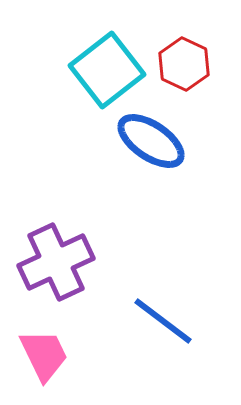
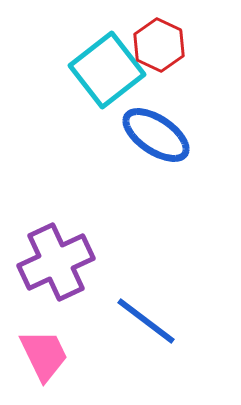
red hexagon: moved 25 px left, 19 px up
blue ellipse: moved 5 px right, 6 px up
blue line: moved 17 px left
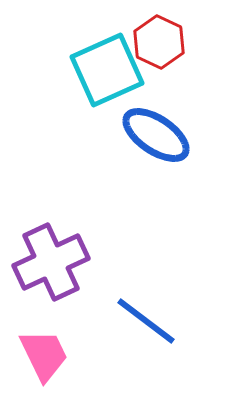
red hexagon: moved 3 px up
cyan square: rotated 14 degrees clockwise
purple cross: moved 5 px left
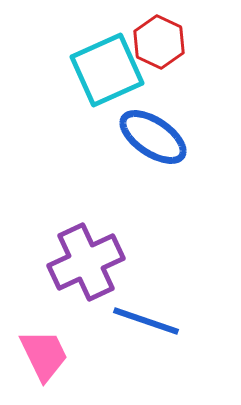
blue ellipse: moved 3 px left, 2 px down
purple cross: moved 35 px right
blue line: rotated 18 degrees counterclockwise
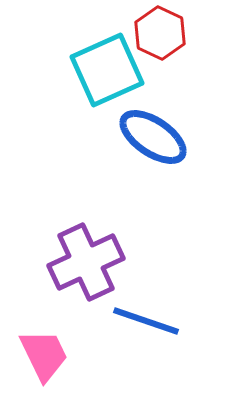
red hexagon: moved 1 px right, 9 px up
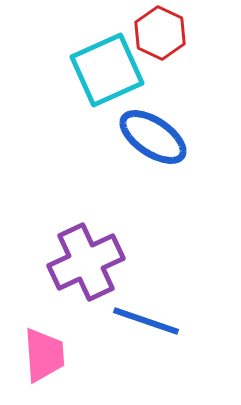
pink trapezoid: rotated 22 degrees clockwise
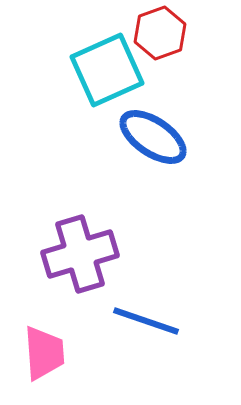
red hexagon: rotated 15 degrees clockwise
purple cross: moved 6 px left, 8 px up; rotated 8 degrees clockwise
pink trapezoid: moved 2 px up
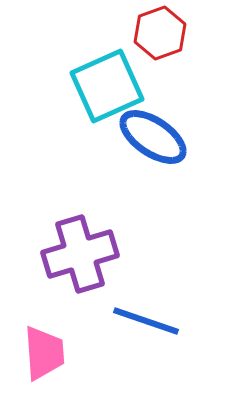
cyan square: moved 16 px down
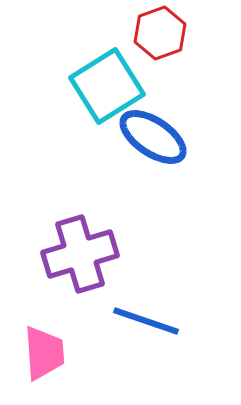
cyan square: rotated 8 degrees counterclockwise
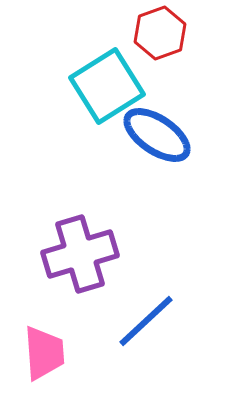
blue ellipse: moved 4 px right, 2 px up
blue line: rotated 62 degrees counterclockwise
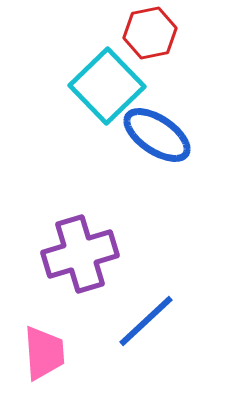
red hexagon: moved 10 px left; rotated 9 degrees clockwise
cyan square: rotated 12 degrees counterclockwise
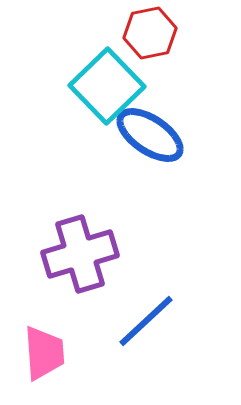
blue ellipse: moved 7 px left
